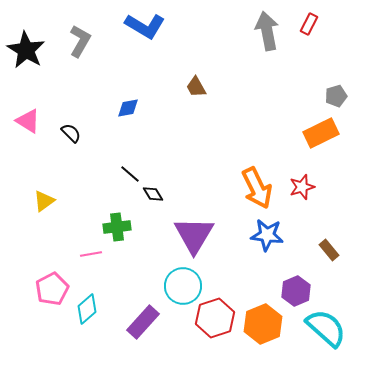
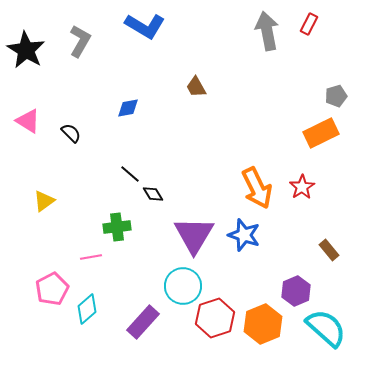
red star: rotated 15 degrees counterclockwise
blue star: moved 23 px left; rotated 12 degrees clockwise
pink line: moved 3 px down
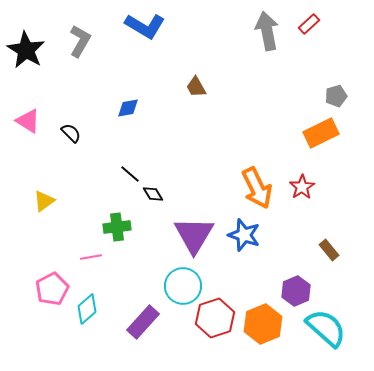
red rectangle: rotated 20 degrees clockwise
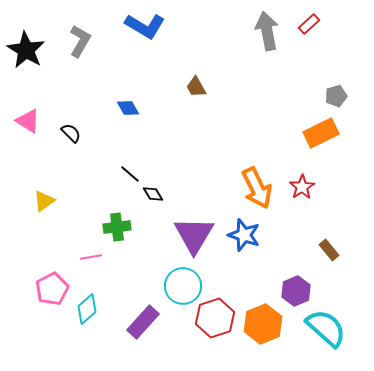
blue diamond: rotated 70 degrees clockwise
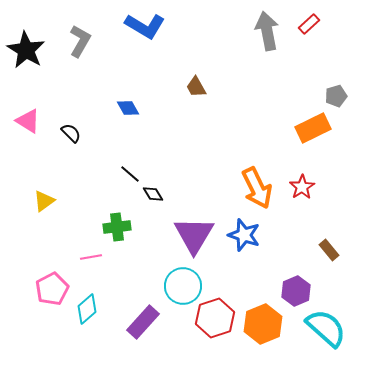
orange rectangle: moved 8 px left, 5 px up
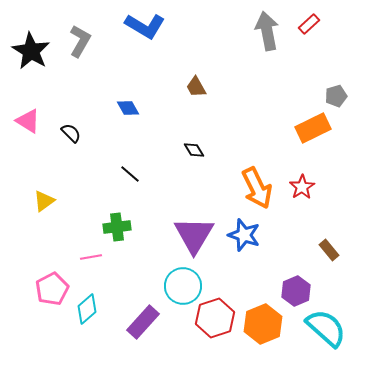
black star: moved 5 px right, 1 px down
black diamond: moved 41 px right, 44 px up
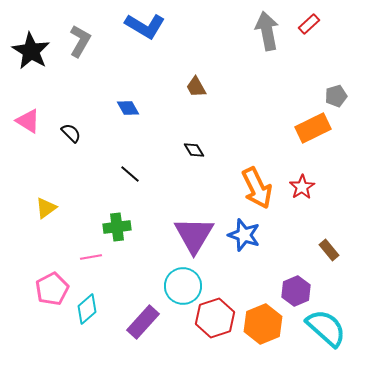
yellow triangle: moved 2 px right, 7 px down
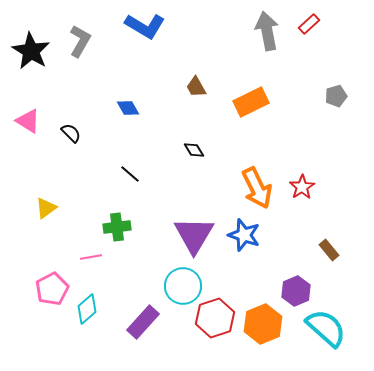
orange rectangle: moved 62 px left, 26 px up
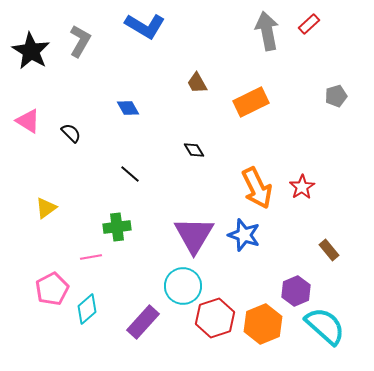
brown trapezoid: moved 1 px right, 4 px up
cyan semicircle: moved 1 px left, 2 px up
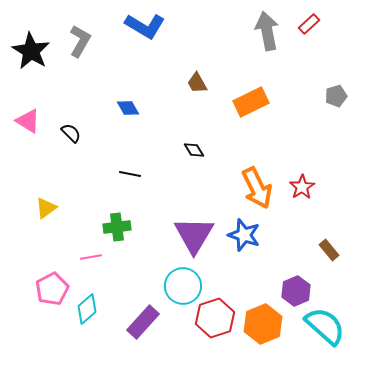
black line: rotated 30 degrees counterclockwise
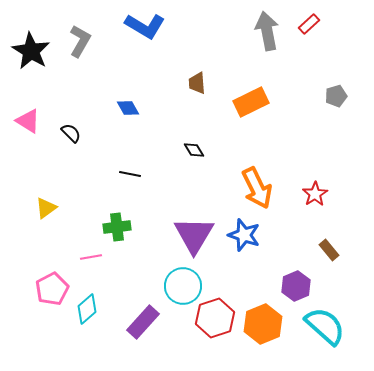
brown trapezoid: rotated 25 degrees clockwise
red star: moved 13 px right, 7 px down
purple hexagon: moved 5 px up
